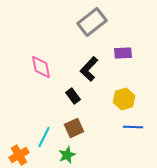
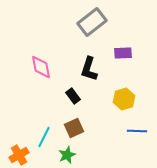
black L-shape: rotated 25 degrees counterclockwise
blue line: moved 4 px right, 4 px down
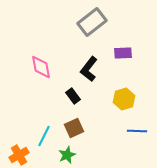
black L-shape: rotated 20 degrees clockwise
cyan line: moved 1 px up
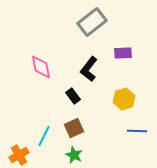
green star: moved 7 px right; rotated 24 degrees counterclockwise
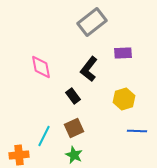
orange cross: rotated 24 degrees clockwise
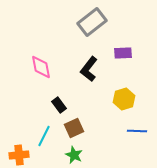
black rectangle: moved 14 px left, 9 px down
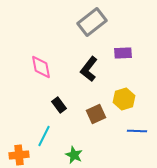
brown square: moved 22 px right, 14 px up
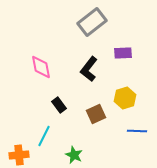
yellow hexagon: moved 1 px right, 1 px up
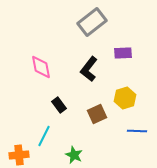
brown square: moved 1 px right
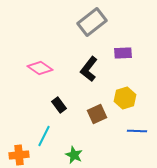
pink diamond: moved 1 px left, 1 px down; rotated 45 degrees counterclockwise
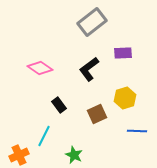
black L-shape: rotated 15 degrees clockwise
orange cross: rotated 18 degrees counterclockwise
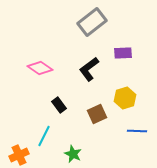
green star: moved 1 px left, 1 px up
